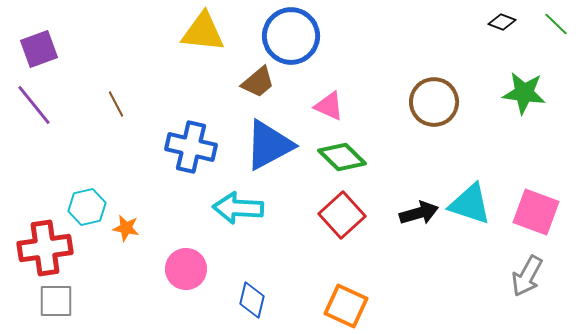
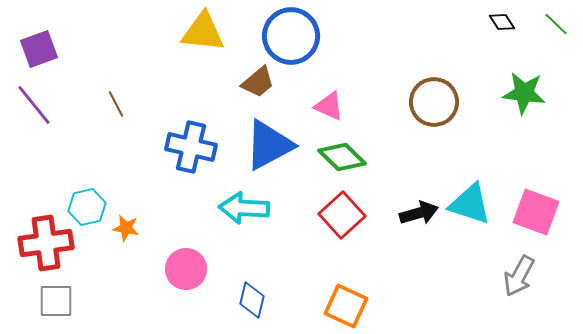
black diamond: rotated 36 degrees clockwise
cyan arrow: moved 6 px right
red cross: moved 1 px right, 5 px up
gray arrow: moved 8 px left
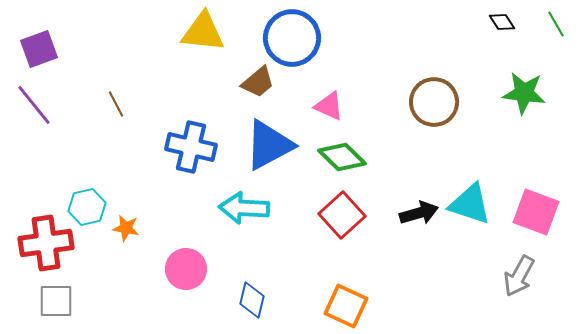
green line: rotated 16 degrees clockwise
blue circle: moved 1 px right, 2 px down
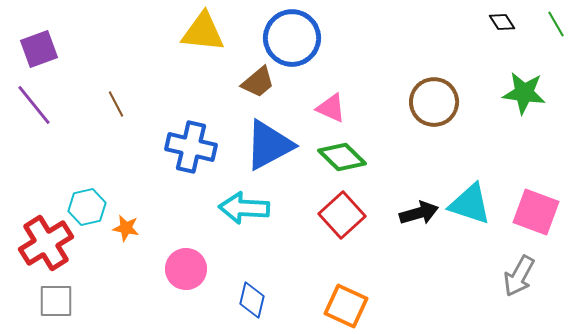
pink triangle: moved 2 px right, 2 px down
red cross: rotated 24 degrees counterclockwise
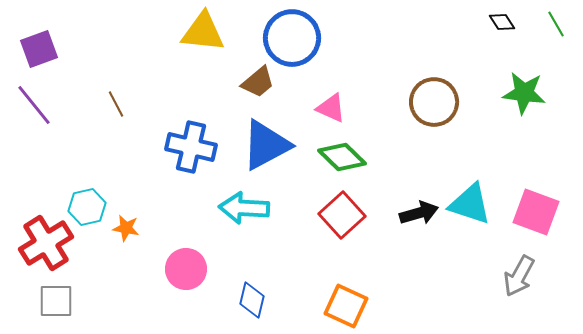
blue triangle: moved 3 px left
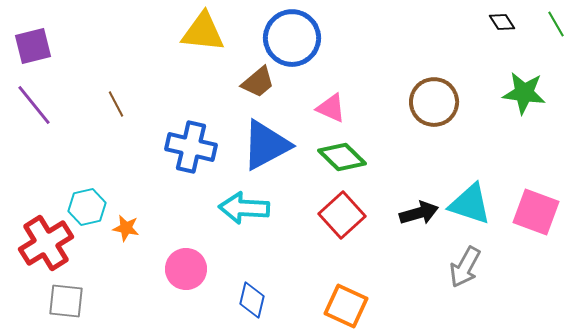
purple square: moved 6 px left, 3 px up; rotated 6 degrees clockwise
gray arrow: moved 54 px left, 9 px up
gray square: moved 10 px right; rotated 6 degrees clockwise
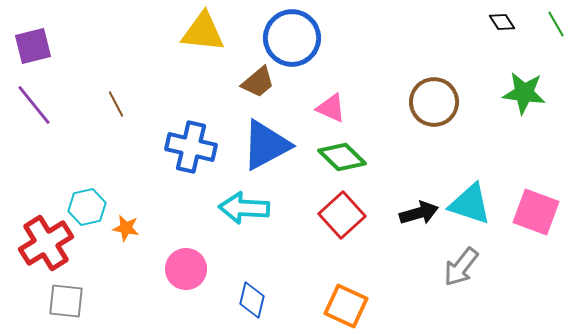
gray arrow: moved 4 px left; rotated 9 degrees clockwise
